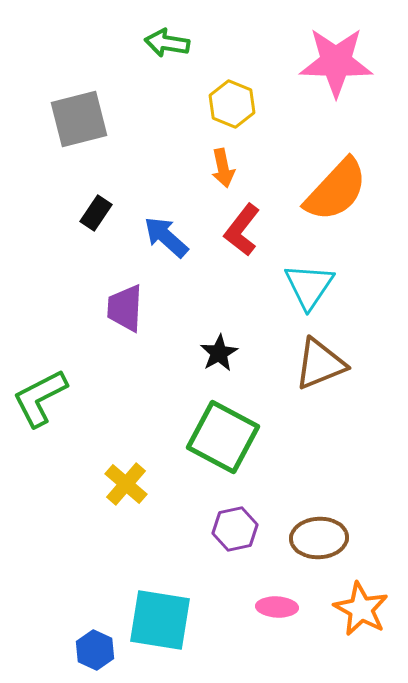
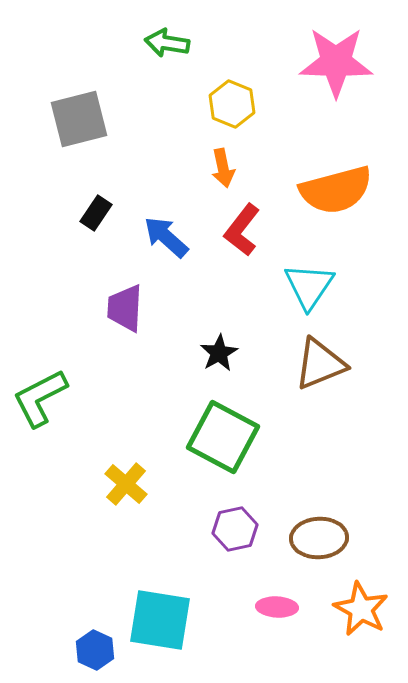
orange semicircle: rotated 32 degrees clockwise
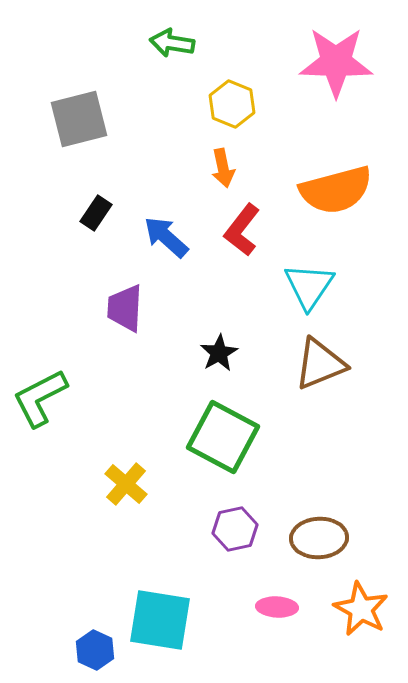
green arrow: moved 5 px right
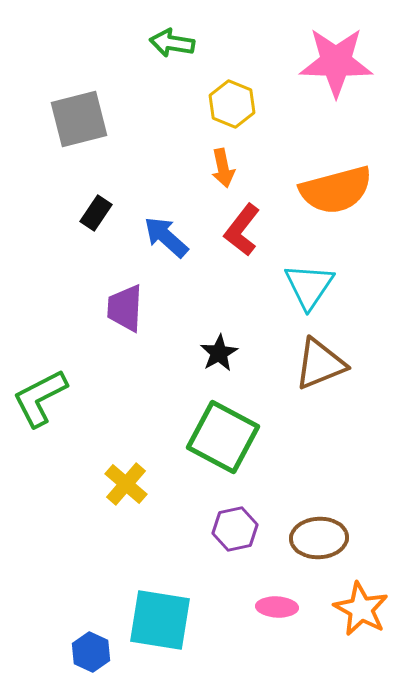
blue hexagon: moved 4 px left, 2 px down
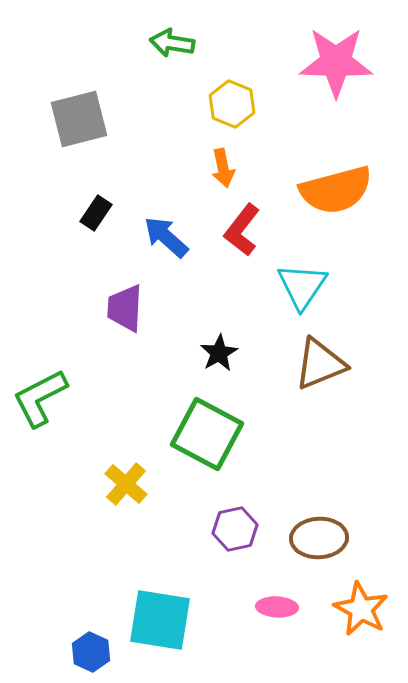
cyan triangle: moved 7 px left
green square: moved 16 px left, 3 px up
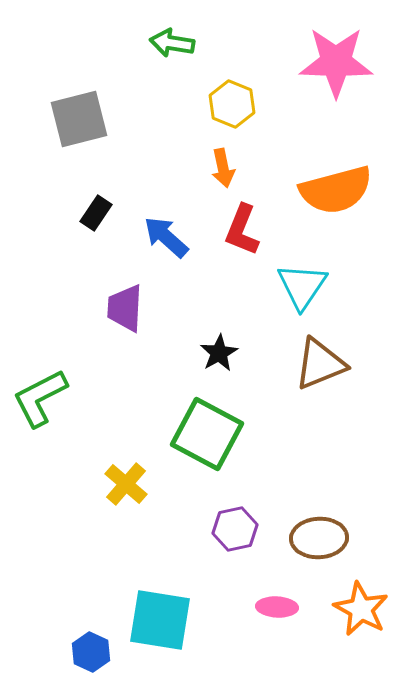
red L-shape: rotated 16 degrees counterclockwise
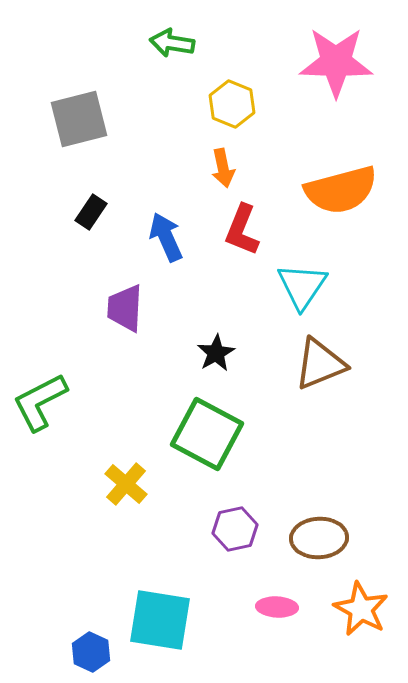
orange semicircle: moved 5 px right
black rectangle: moved 5 px left, 1 px up
blue arrow: rotated 24 degrees clockwise
black star: moved 3 px left
green L-shape: moved 4 px down
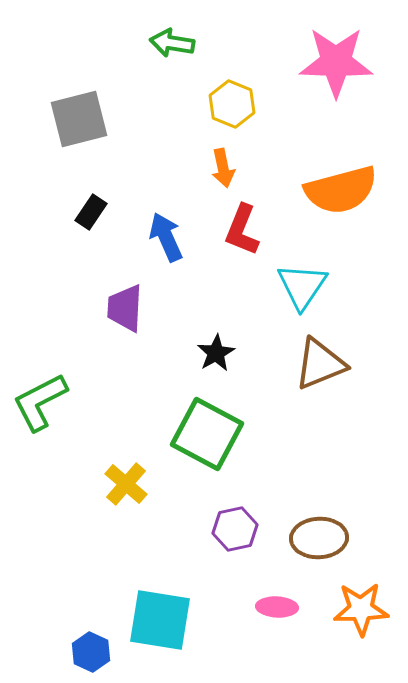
orange star: rotated 30 degrees counterclockwise
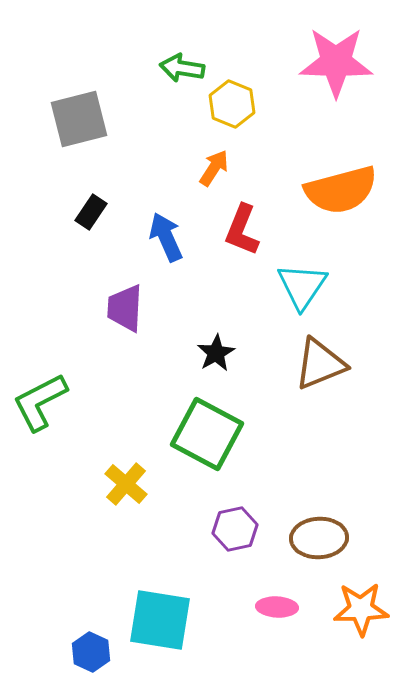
green arrow: moved 10 px right, 25 px down
orange arrow: moved 9 px left; rotated 135 degrees counterclockwise
